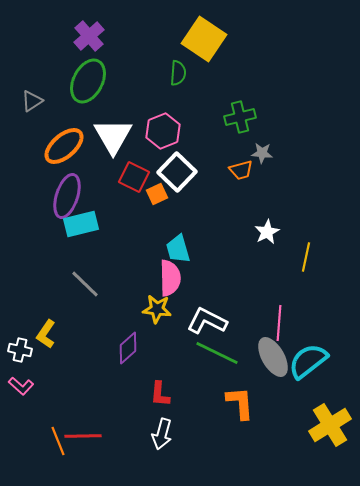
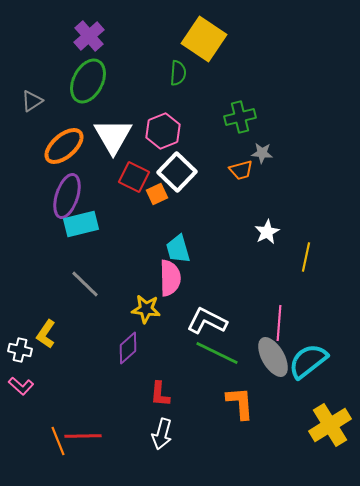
yellow star: moved 11 px left
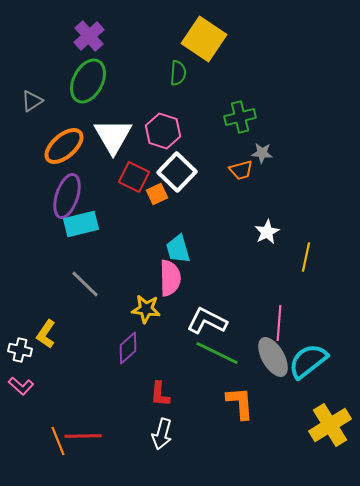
pink hexagon: rotated 20 degrees counterclockwise
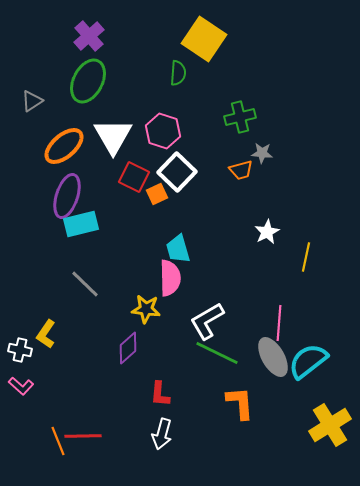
white L-shape: rotated 57 degrees counterclockwise
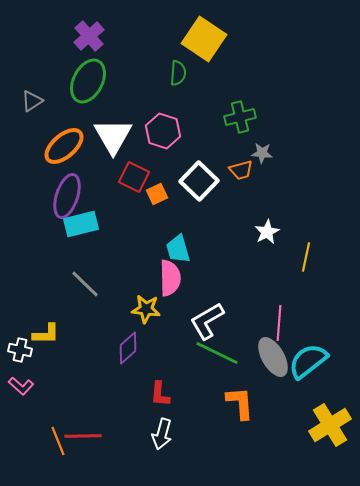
white square: moved 22 px right, 9 px down
yellow L-shape: rotated 124 degrees counterclockwise
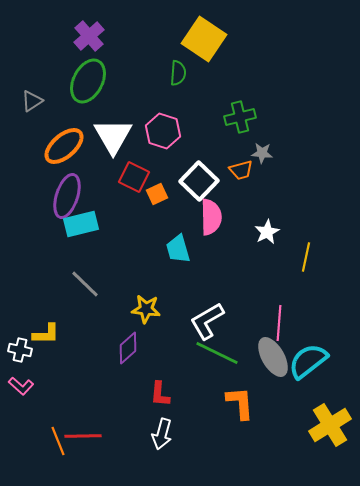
pink semicircle: moved 41 px right, 61 px up
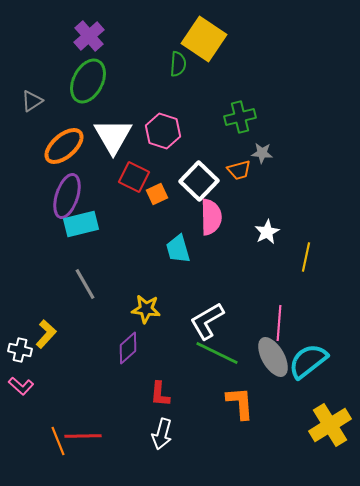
green semicircle: moved 9 px up
orange trapezoid: moved 2 px left
gray line: rotated 16 degrees clockwise
yellow L-shape: rotated 48 degrees counterclockwise
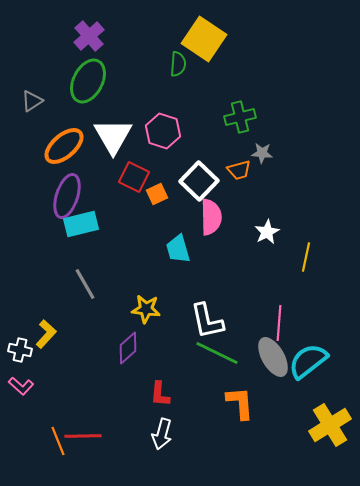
white L-shape: rotated 72 degrees counterclockwise
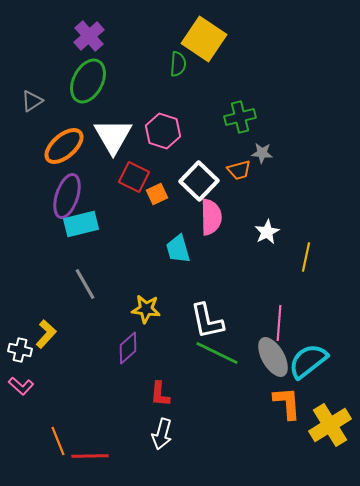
orange L-shape: moved 47 px right
red line: moved 7 px right, 20 px down
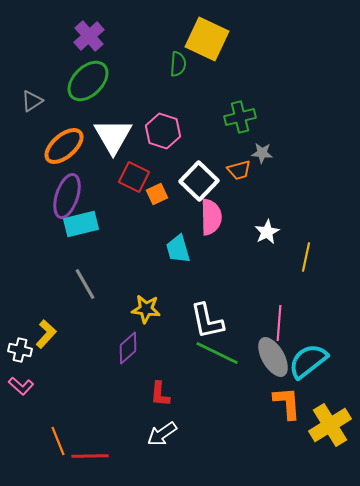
yellow square: moved 3 px right; rotated 9 degrees counterclockwise
green ellipse: rotated 18 degrees clockwise
white arrow: rotated 40 degrees clockwise
